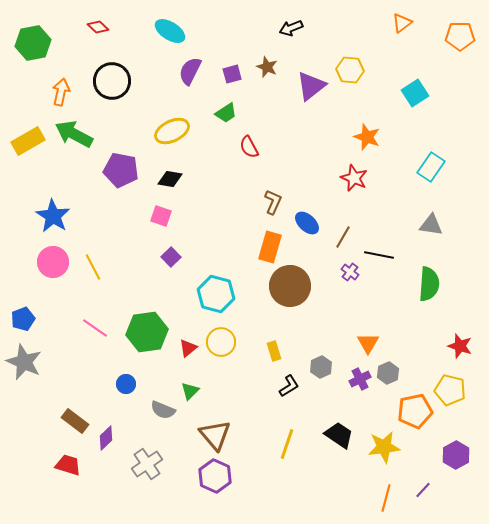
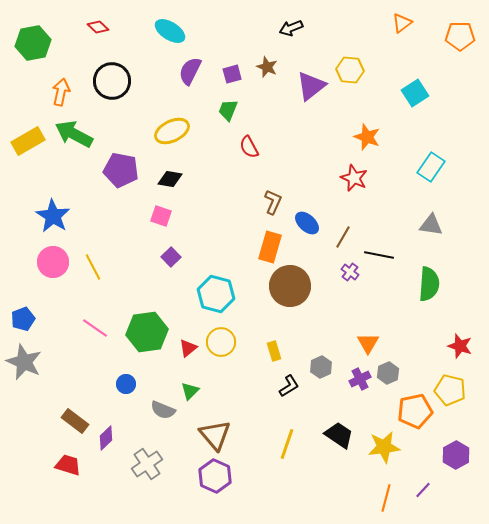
green trapezoid at (226, 113): moved 2 px right, 3 px up; rotated 145 degrees clockwise
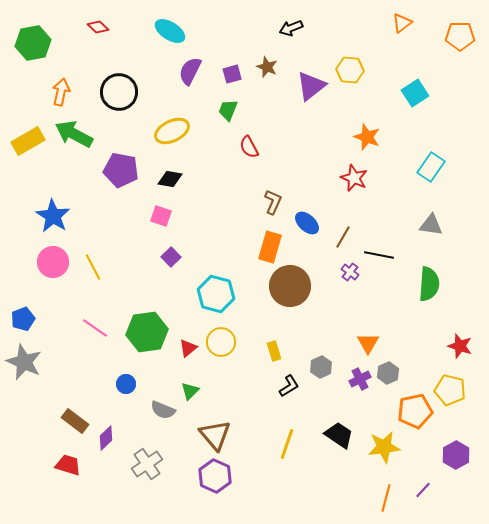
black circle at (112, 81): moved 7 px right, 11 px down
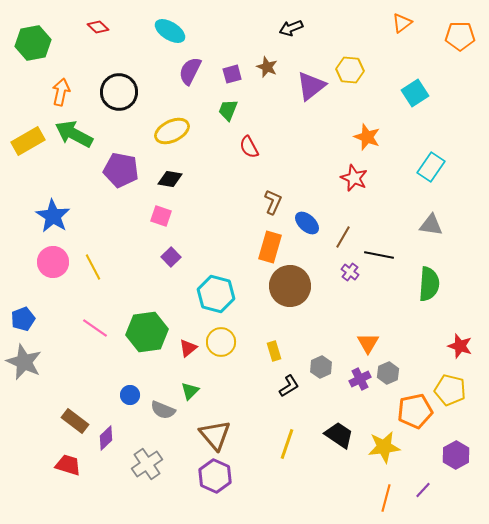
blue circle at (126, 384): moved 4 px right, 11 px down
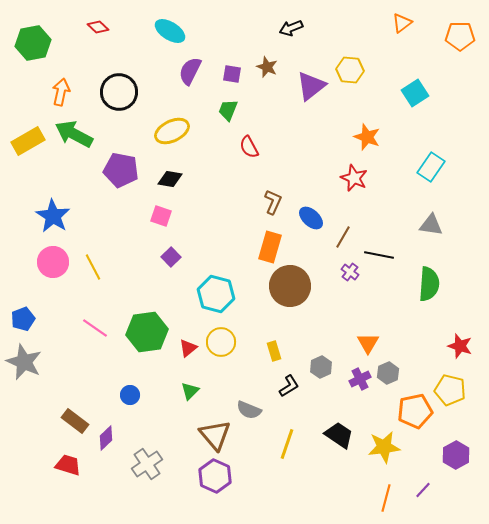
purple square at (232, 74): rotated 24 degrees clockwise
blue ellipse at (307, 223): moved 4 px right, 5 px up
gray semicircle at (163, 410): moved 86 px right
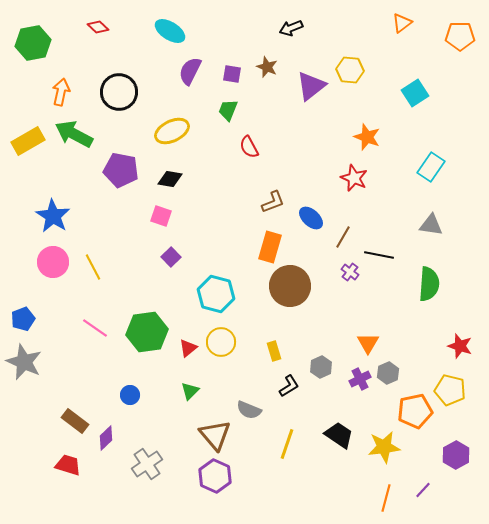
brown L-shape at (273, 202): rotated 45 degrees clockwise
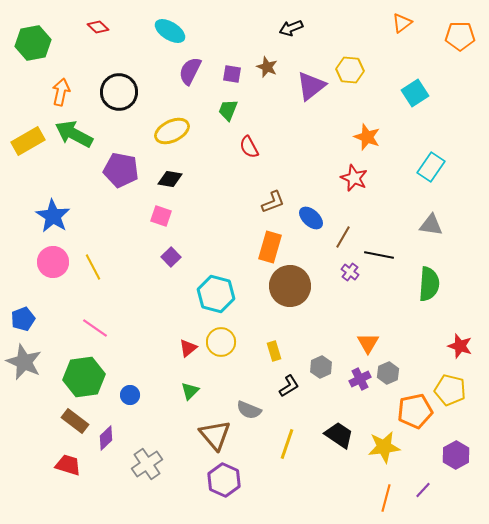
green hexagon at (147, 332): moved 63 px left, 45 px down
purple hexagon at (215, 476): moved 9 px right, 4 px down
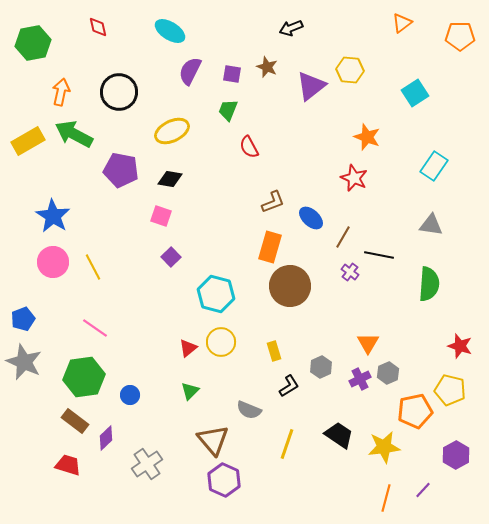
red diamond at (98, 27): rotated 35 degrees clockwise
cyan rectangle at (431, 167): moved 3 px right, 1 px up
brown triangle at (215, 435): moved 2 px left, 5 px down
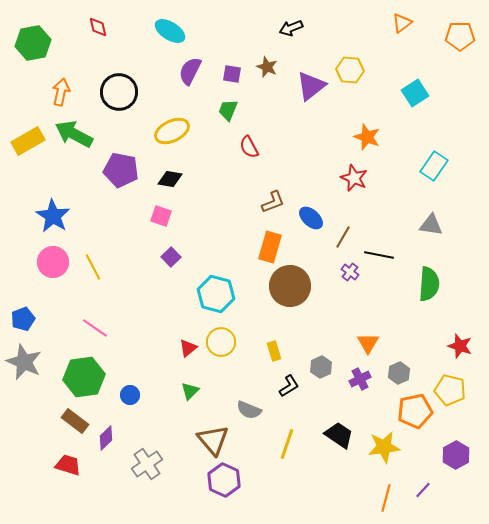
gray hexagon at (388, 373): moved 11 px right
